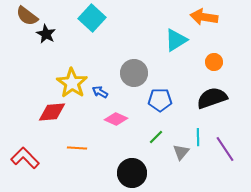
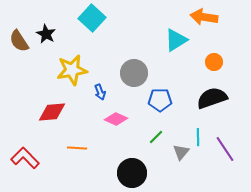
brown semicircle: moved 8 px left, 25 px down; rotated 20 degrees clockwise
yellow star: moved 13 px up; rotated 28 degrees clockwise
blue arrow: rotated 140 degrees counterclockwise
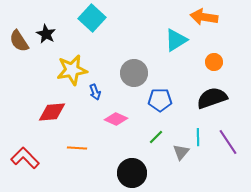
blue arrow: moved 5 px left
purple line: moved 3 px right, 7 px up
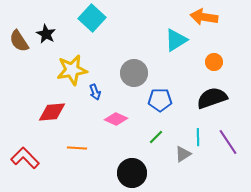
gray triangle: moved 2 px right, 2 px down; rotated 18 degrees clockwise
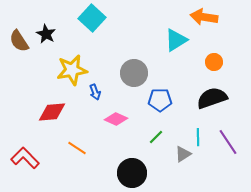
orange line: rotated 30 degrees clockwise
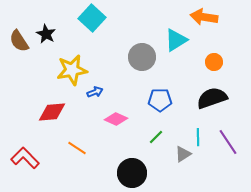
gray circle: moved 8 px right, 16 px up
blue arrow: rotated 91 degrees counterclockwise
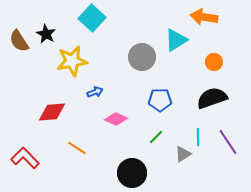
yellow star: moved 9 px up
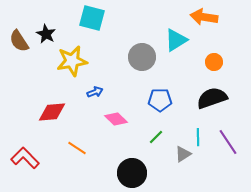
cyan square: rotated 28 degrees counterclockwise
pink diamond: rotated 20 degrees clockwise
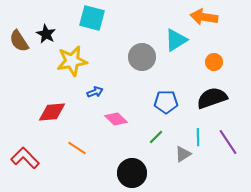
blue pentagon: moved 6 px right, 2 px down
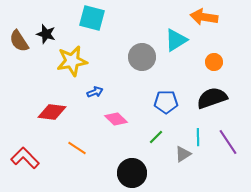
black star: rotated 12 degrees counterclockwise
red diamond: rotated 12 degrees clockwise
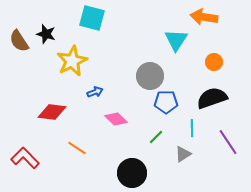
cyan triangle: rotated 25 degrees counterclockwise
gray circle: moved 8 px right, 19 px down
yellow star: rotated 16 degrees counterclockwise
cyan line: moved 6 px left, 9 px up
